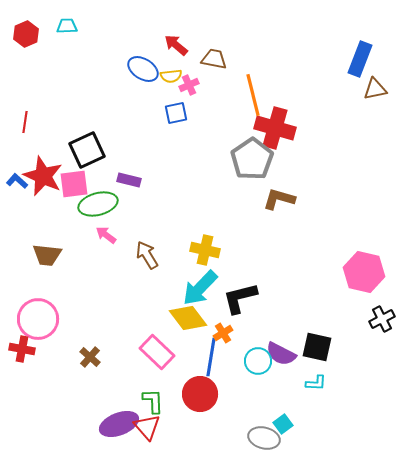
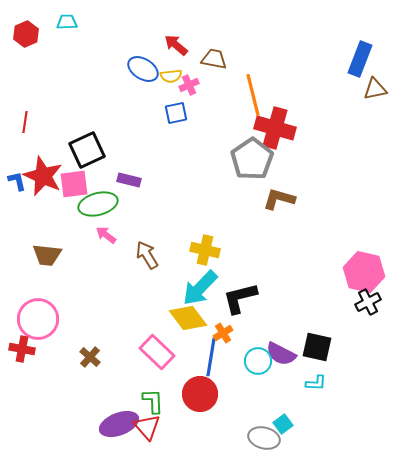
cyan trapezoid at (67, 26): moved 4 px up
blue L-shape at (17, 181): rotated 35 degrees clockwise
black cross at (382, 319): moved 14 px left, 17 px up
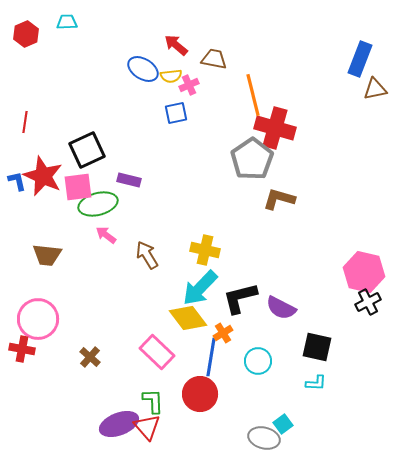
pink square at (74, 184): moved 4 px right, 3 px down
purple semicircle at (281, 354): moved 46 px up
